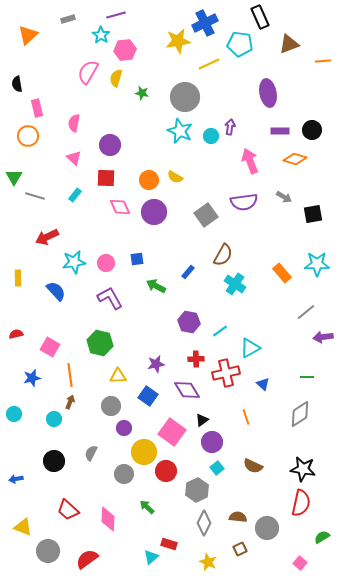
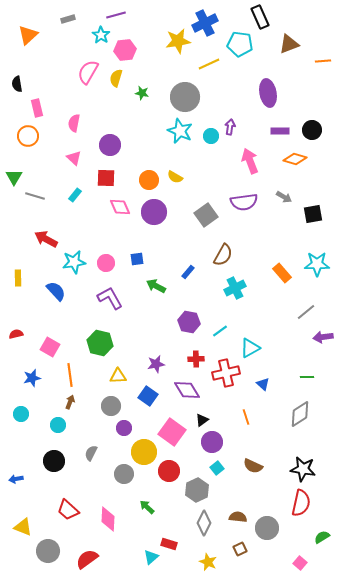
red arrow at (47, 237): moved 1 px left, 2 px down; rotated 55 degrees clockwise
cyan cross at (235, 284): moved 4 px down; rotated 30 degrees clockwise
cyan circle at (14, 414): moved 7 px right
cyan circle at (54, 419): moved 4 px right, 6 px down
red circle at (166, 471): moved 3 px right
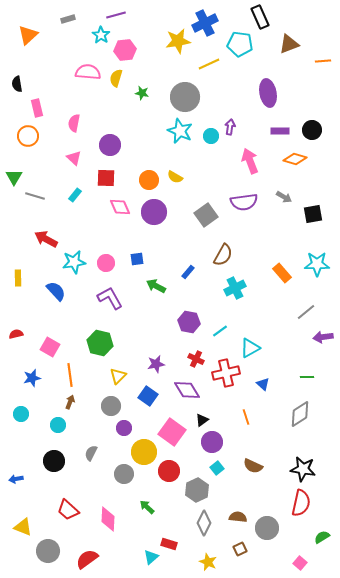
pink semicircle at (88, 72): rotated 65 degrees clockwise
red cross at (196, 359): rotated 28 degrees clockwise
yellow triangle at (118, 376): rotated 42 degrees counterclockwise
